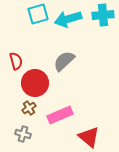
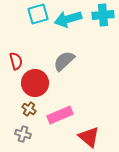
brown cross: moved 1 px down; rotated 24 degrees counterclockwise
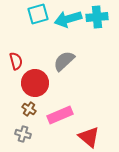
cyan cross: moved 6 px left, 2 px down
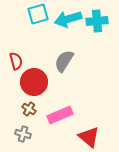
cyan cross: moved 4 px down
gray semicircle: rotated 15 degrees counterclockwise
red circle: moved 1 px left, 1 px up
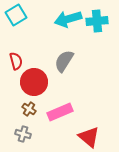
cyan square: moved 22 px left, 1 px down; rotated 15 degrees counterclockwise
pink rectangle: moved 3 px up
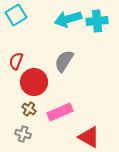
red semicircle: rotated 144 degrees counterclockwise
red triangle: rotated 10 degrees counterclockwise
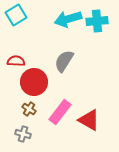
red semicircle: rotated 72 degrees clockwise
pink rectangle: rotated 30 degrees counterclockwise
red triangle: moved 17 px up
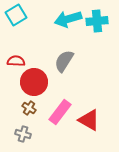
brown cross: moved 1 px up
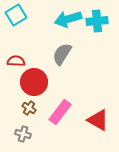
gray semicircle: moved 2 px left, 7 px up
red triangle: moved 9 px right
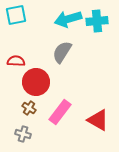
cyan square: rotated 20 degrees clockwise
gray semicircle: moved 2 px up
red circle: moved 2 px right
